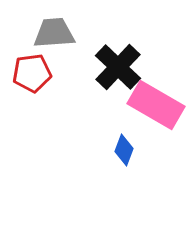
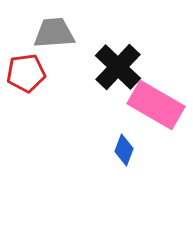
red pentagon: moved 6 px left
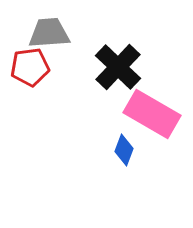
gray trapezoid: moved 5 px left
red pentagon: moved 4 px right, 6 px up
pink rectangle: moved 4 px left, 9 px down
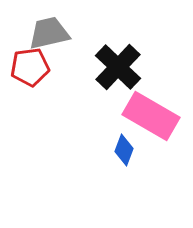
gray trapezoid: rotated 9 degrees counterclockwise
pink rectangle: moved 1 px left, 2 px down
